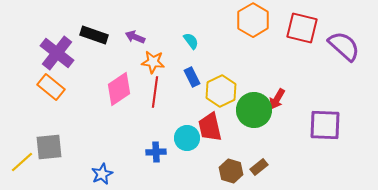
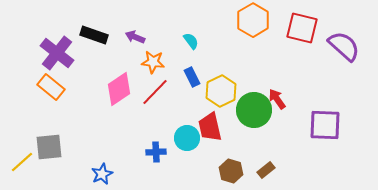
red line: rotated 36 degrees clockwise
red arrow: rotated 115 degrees clockwise
brown rectangle: moved 7 px right, 3 px down
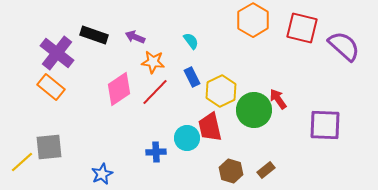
red arrow: moved 1 px right
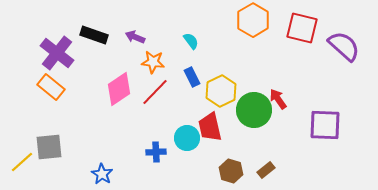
blue star: rotated 15 degrees counterclockwise
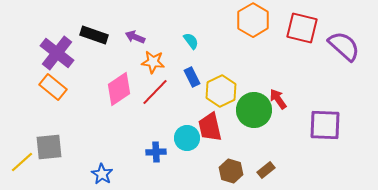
orange rectangle: moved 2 px right
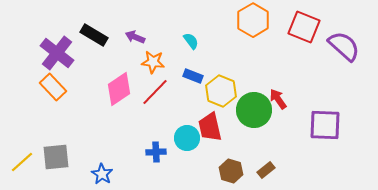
red square: moved 2 px right, 1 px up; rotated 8 degrees clockwise
black rectangle: rotated 12 degrees clockwise
blue rectangle: moved 1 px right, 1 px up; rotated 42 degrees counterclockwise
orange rectangle: rotated 8 degrees clockwise
yellow hexagon: rotated 12 degrees counterclockwise
gray square: moved 7 px right, 10 px down
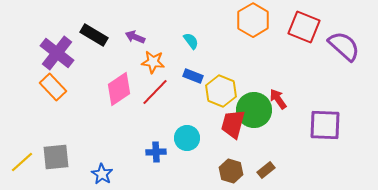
red trapezoid: moved 23 px right, 3 px up; rotated 28 degrees clockwise
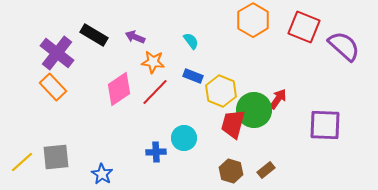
red arrow: rotated 70 degrees clockwise
cyan circle: moved 3 px left
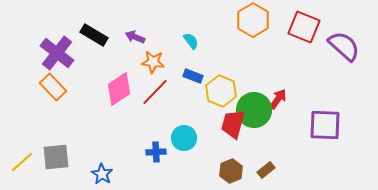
brown hexagon: rotated 20 degrees clockwise
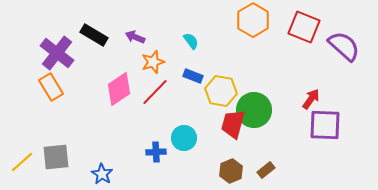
orange star: rotated 25 degrees counterclockwise
orange rectangle: moved 2 px left; rotated 12 degrees clockwise
yellow hexagon: rotated 12 degrees counterclockwise
red arrow: moved 33 px right
